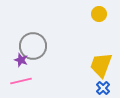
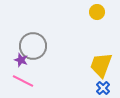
yellow circle: moved 2 px left, 2 px up
pink line: moved 2 px right; rotated 40 degrees clockwise
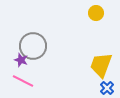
yellow circle: moved 1 px left, 1 px down
blue cross: moved 4 px right
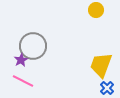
yellow circle: moved 3 px up
purple star: rotated 24 degrees clockwise
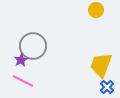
blue cross: moved 1 px up
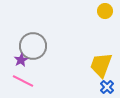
yellow circle: moved 9 px right, 1 px down
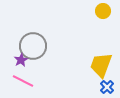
yellow circle: moved 2 px left
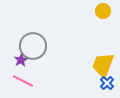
yellow trapezoid: moved 2 px right
blue cross: moved 4 px up
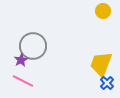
yellow trapezoid: moved 2 px left, 1 px up
